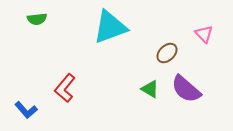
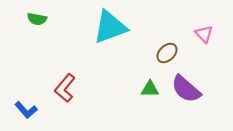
green semicircle: rotated 18 degrees clockwise
green triangle: rotated 30 degrees counterclockwise
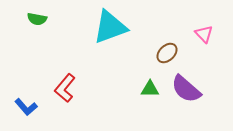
blue L-shape: moved 3 px up
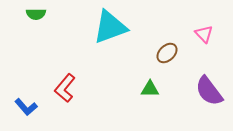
green semicircle: moved 1 px left, 5 px up; rotated 12 degrees counterclockwise
purple semicircle: moved 23 px right, 2 px down; rotated 12 degrees clockwise
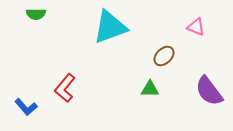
pink triangle: moved 8 px left, 7 px up; rotated 24 degrees counterclockwise
brown ellipse: moved 3 px left, 3 px down
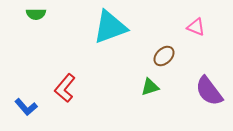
green triangle: moved 2 px up; rotated 18 degrees counterclockwise
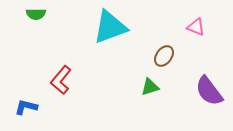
brown ellipse: rotated 10 degrees counterclockwise
red L-shape: moved 4 px left, 8 px up
blue L-shape: rotated 145 degrees clockwise
